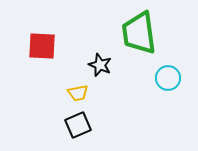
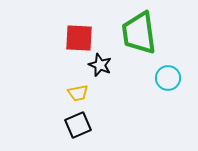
red square: moved 37 px right, 8 px up
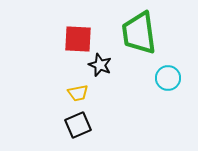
red square: moved 1 px left, 1 px down
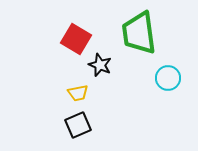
red square: moved 2 px left; rotated 28 degrees clockwise
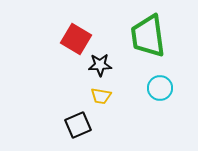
green trapezoid: moved 9 px right, 3 px down
black star: rotated 25 degrees counterclockwise
cyan circle: moved 8 px left, 10 px down
yellow trapezoid: moved 23 px right, 3 px down; rotated 20 degrees clockwise
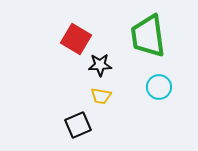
cyan circle: moved 1 px left, 1 px up
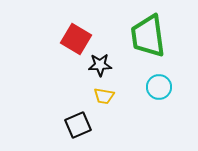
yellow trapezoid: moved 3 px right
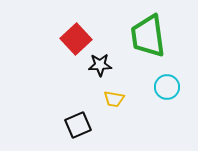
red square: rotated 16 degrees clockwise
cyan circle: moved 8 px right
yellow trapezoid: moved 10 px right, 3 px down
